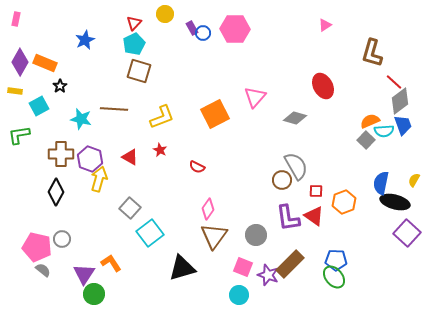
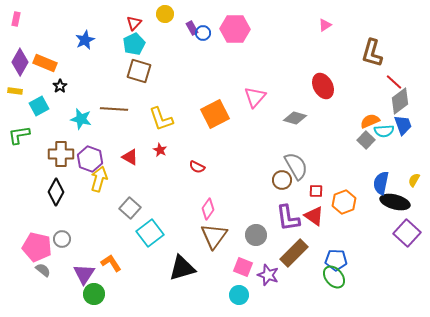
yellow L-shape at (162, 117): moved 1 px left, 2 px down; rotated 92 degrees clockwise
brown rectangle at (290, 264): moved 4 px right, 11 px up
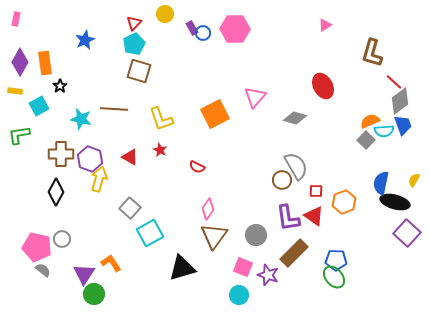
orange rectangle at (45, 63): rotated 60 degrees clockwise
cyan square at (150, 233): rotated 8 degrees clockwise
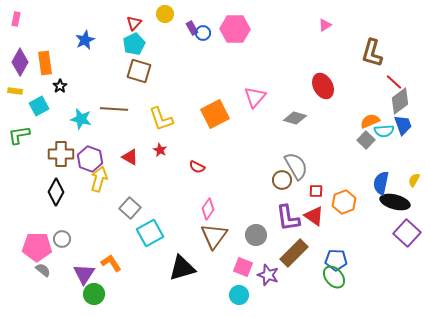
pink pentagon at (37, 247): rotated 12 degrees counterclockwise
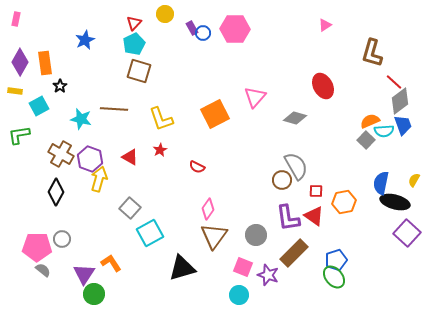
red star at (160, 150): rotated 16 degrees clockwise
brown cross at (61, 154): rotated 30 degrees clockwise
orange hexagon at (344, 202): rotated 10 degrees clockwise
blue pentagon at (336, 260): rotated 20 degrees counterclockwise
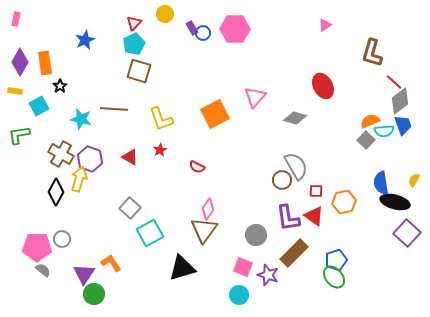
yellow arrow at (99, 179): moved 20 px left
blue semicircle at (381, 183): rotated 20 degrees counterclockwise
brown triangle at (214, 236): moved 10 px left, 6 px up
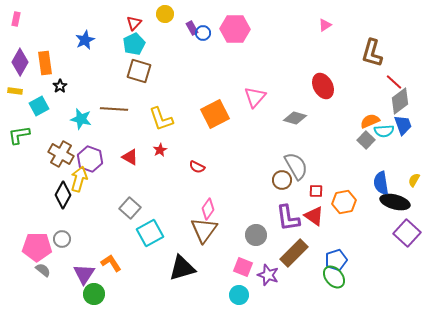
black diamond at (56, 192): moved 7 px right, 3 px down
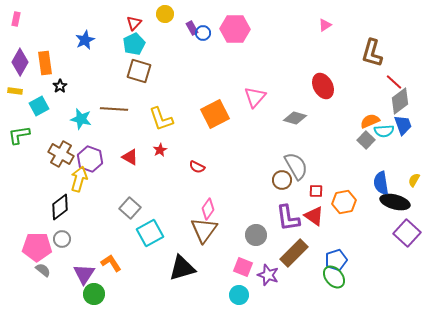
black diamond at (63, 195): moved 3 px left, 12 px down; rotated 24 degrees clockwise
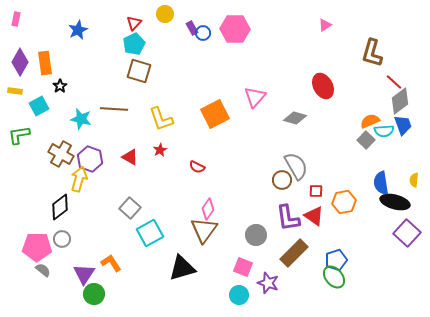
blue star at (85, 40): moved 7 px left, 10 px up
yellow semicircle at (414, 180): rotated 24 degrees counterclockwise
purple star at (268, 275): moved 8 px down
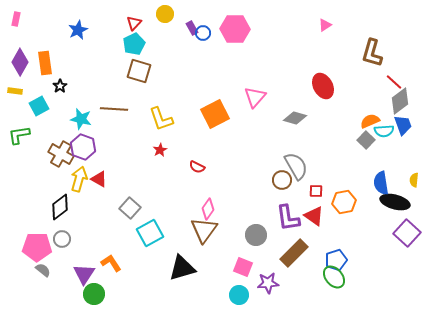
red triangle at (130, 157): moved 31 px left, 22 px down
purple hexagon at (90, 159): moved 7 px left, 12 px up
purple star at (268, 283): rotated 25 degrees counterclockwise
